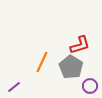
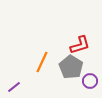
purple circle: moved 5 px up
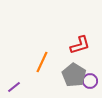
gray pentagon: moved 3 px right, 8 px down
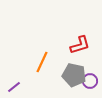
gray pentagon: rotated 20 degrees counterclockwise
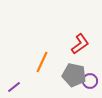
red L-shape: moved 1 px up; rotated 20 degrees counterclockwise
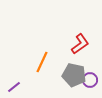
purple circle: moved 1 px up
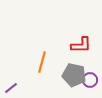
red L-shape: moved 1 px right, 1 px down; rotated 35 degrees clockwise
orange line: rotated 10 degrees counterclockwise
purple line: moved 3 px left, 1 px down
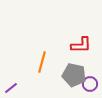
purple circle: moved 4 px down
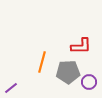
red L-shape: moved 1 px down
gray pentagon: moved 6 px left, 3 px up; rotated 15 degrees counterclockwise
purple circle: moved 1 px left, 2 px up
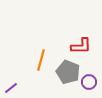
orange line: moved 1 px left, 2 px up
gray pentagon: rotated 25 degrees clockwise
